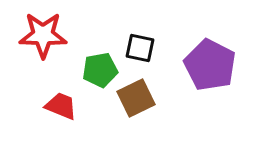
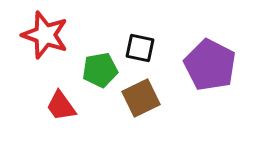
red star: moved 2 px right; rotated 18 degrees clockwise
brown square: moved 5 px right
red trapezoid: rotated 148 degrees counterclockwise
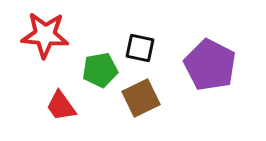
red star: rotated 15 degrees counterclockwise
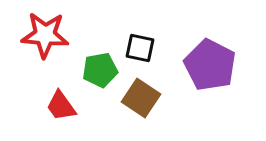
brown square: rotated 30 degrees counterclockwise
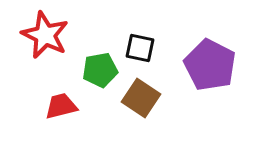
red star: rotated 21 degrees clockwise
red trapezoid: rotated 112 degrees clockwise
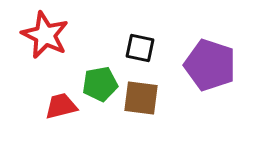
purple pentagon: rotated 9 degrees counterclockwise
green pentagon: moved 14 px down
brown square: rotated 27 degrees counterclockwise
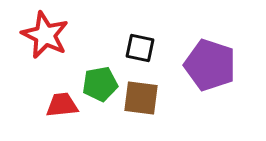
red trapezoid: moved 1 px right, 1 px up; rotated 8 degrees clockwise
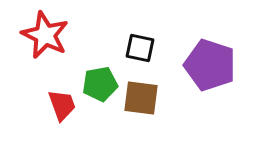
red trapezoid: rotated 76 degrees clockwise
